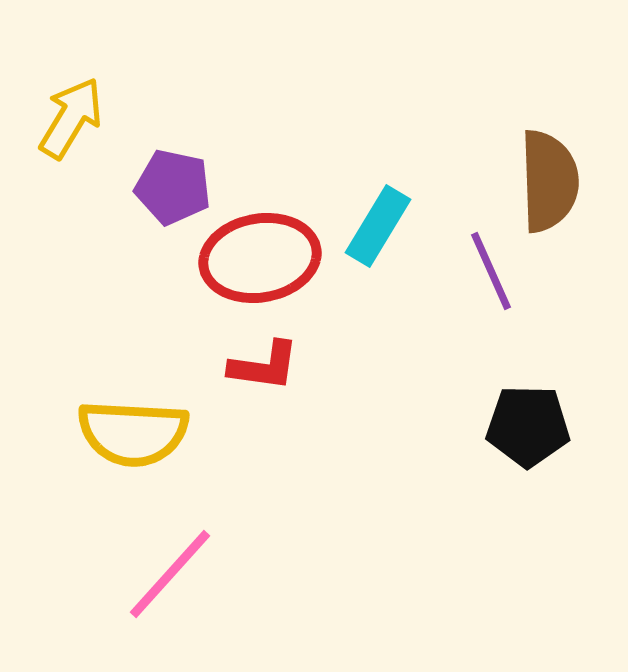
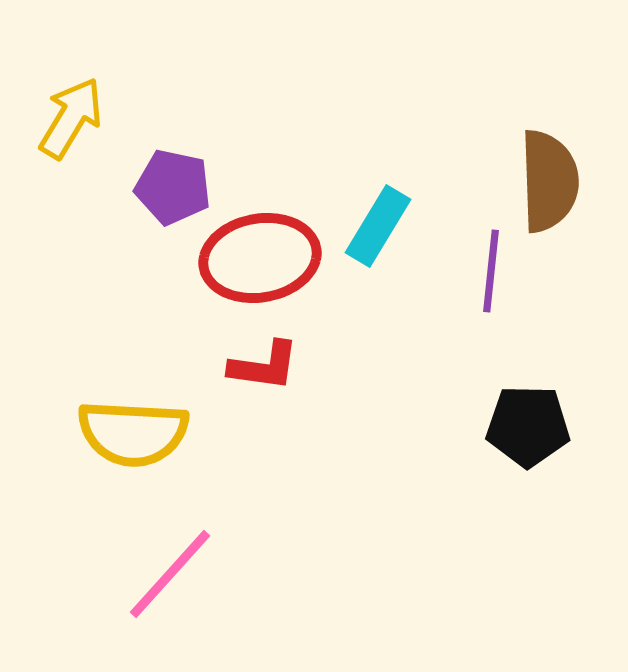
purple line: rotated 30 degrees clockwise
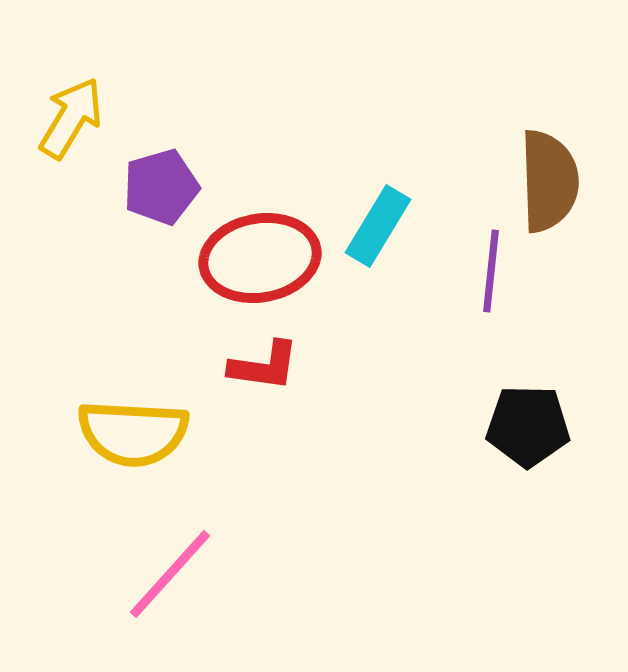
purple pentagon: moved 12 px left; rotated 28 degrees counterclockwise
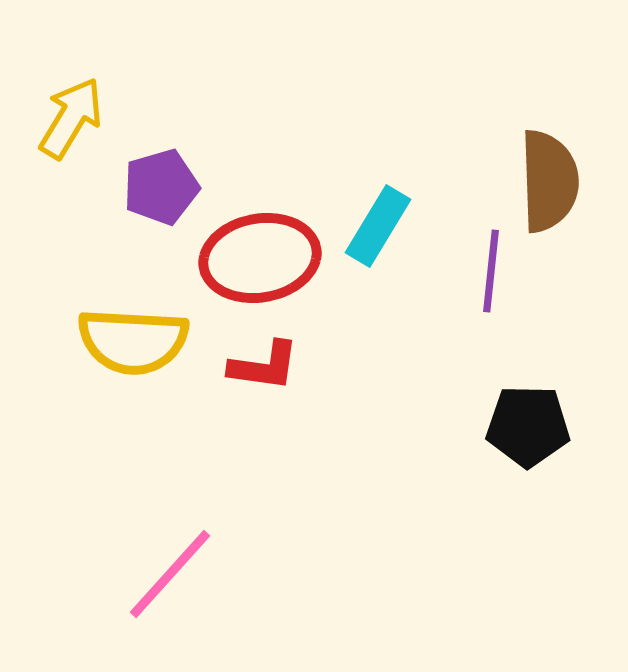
yellow semicircle: moved 92 px up
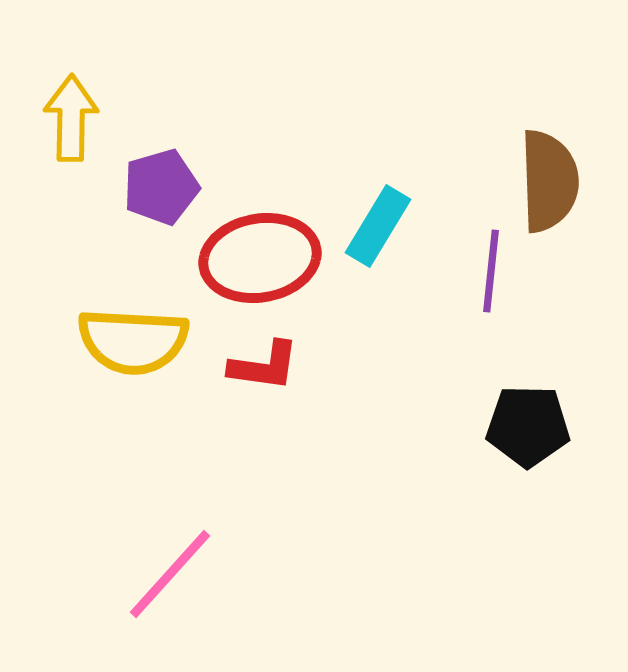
yellow arrow: rotated 30 degrees counterclockwise
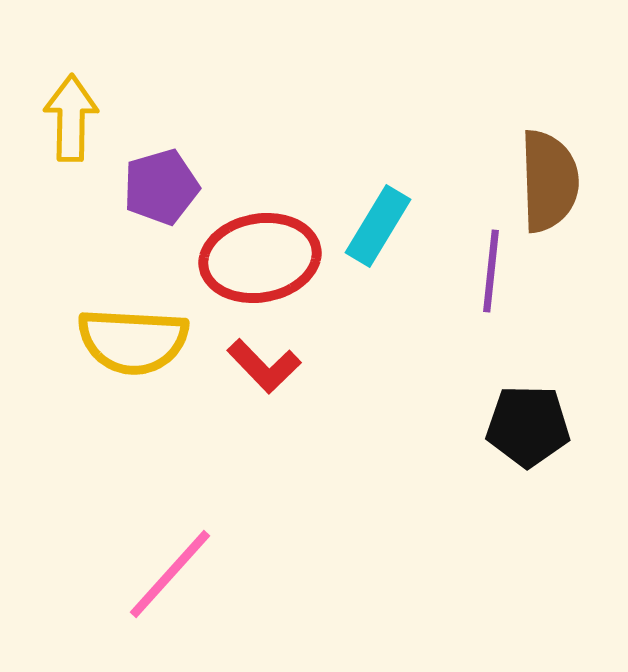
red L-shape: rotated 38 degrees clockwise
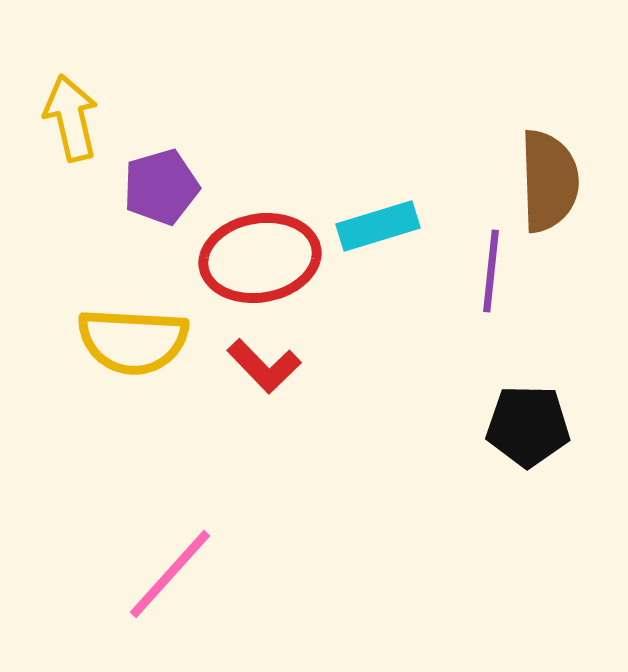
yellow arrow: rotated 14 degrees counterclockwise
cyan rectangle: rotated 42 degrees clockwise
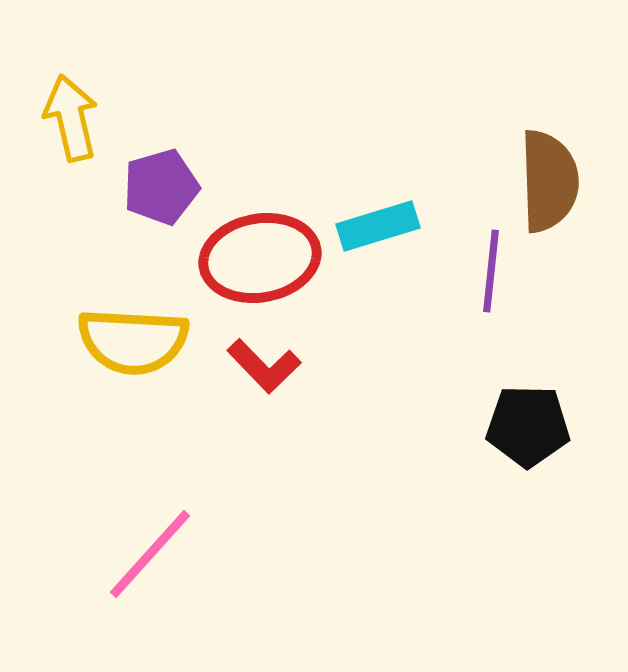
pink line: moved 20 px left, 20 px up
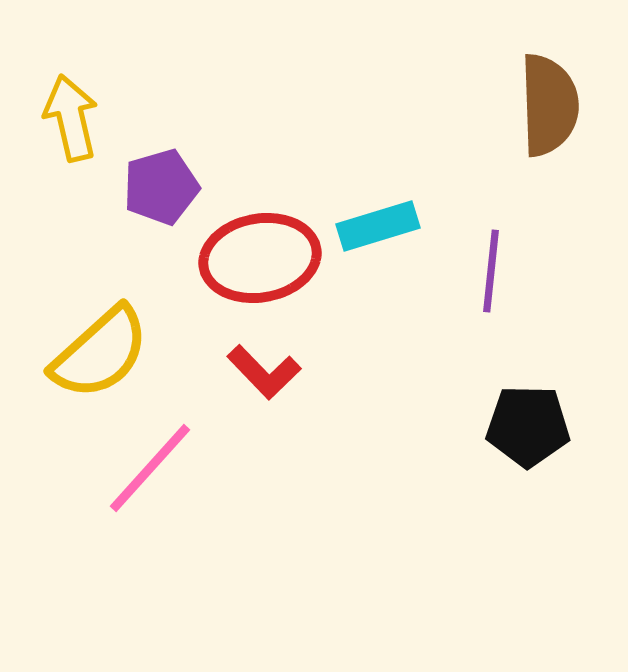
brown semicircle: moved 76 px up
yellow semicircle: moved 33 px left, 12 px down; rotated 45 degrees counterclockwise
red L-shape: moved 6 px down
pink line: moved 86 px up
